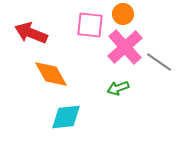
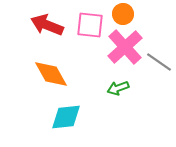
red arrow: moved 16 px right, 8 px up
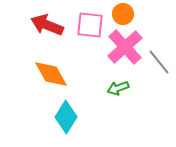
gray line: rotated 16 degrees clockwise
cyan diamond: rotated 52 degrees counterclockwise
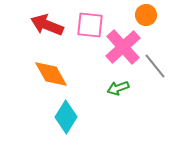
orange circle: moved 23 px right, 1 px down
pink cross: moved 2 px left
gray line: moved 4 px left, 4 px down
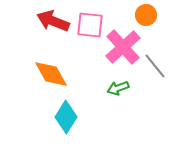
red arrow: moved 6 px right, 4 px up
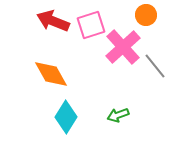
pink square: moved 1 px right; rotated 24 degrees counterclockwise
green arrow: moved 27 px down
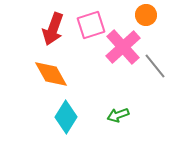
red arrow: moved 8 px down; rotated 92 degrees counterclockwise
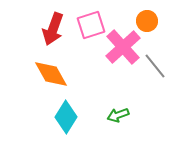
orange circle: moved 1 px right, 6 px down
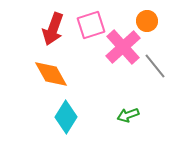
green arrow: moved 10 px right
